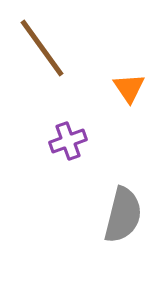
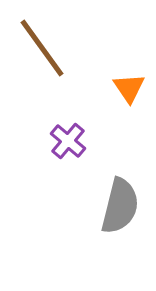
purple cross: rotated 30 degrees counterclockwise
gray semicircle: moved 3 px left, 9 px up
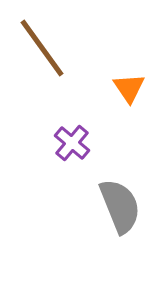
purple cross: moved 4 px right, 2 px down
gray semicircle: rotated 36 degrees counterclockwise
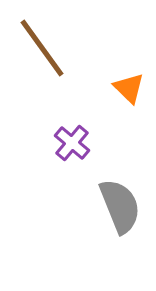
orange triangle: rotated 12 degrees counterclockwise
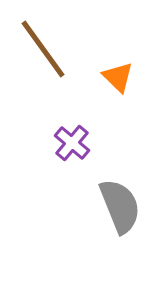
brown line: moved 1 px right, 1 px down
orange triangle: moved 11 px left, 11 px up
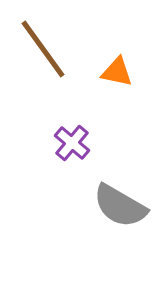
orange triangle: moved 1 px left, 5 px up; rotated 32 degrees counterclockwise
gray semicircle: rotated 142 degrees clockwise
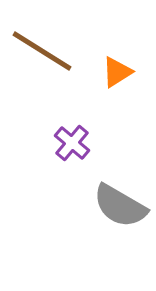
brown line: moved 1 px left, 2 px down; rotated 22 degrees counterclockwise
orange triangle: rotated 44 degrees counterclockwise
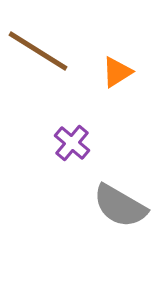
brown line: moved 4 px left
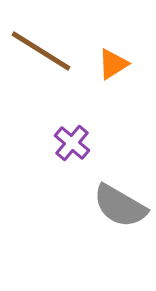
brown line: moved 3 px right
orange triangle: moved 4 px left, 8 px up
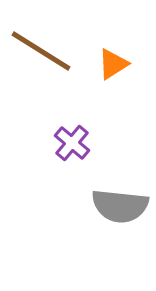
gray semicircle: rotated 24 degrees counterclockwise
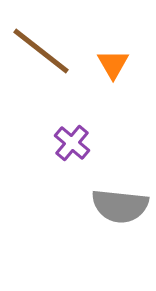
brown line: rotated 6 degrees clockwise
orange triangle: rotated 28 degrees counterclockwise
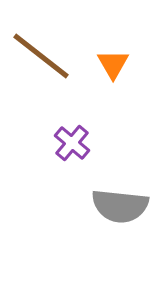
brown line: moved 5 px down
